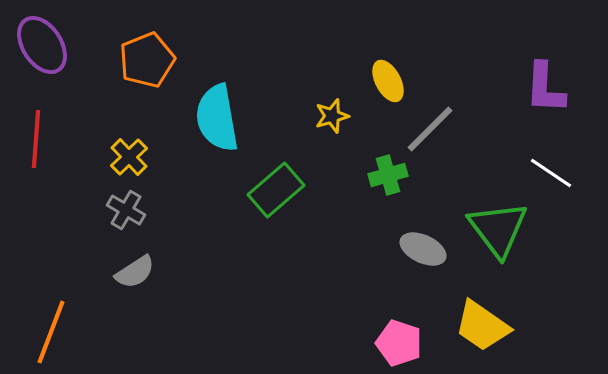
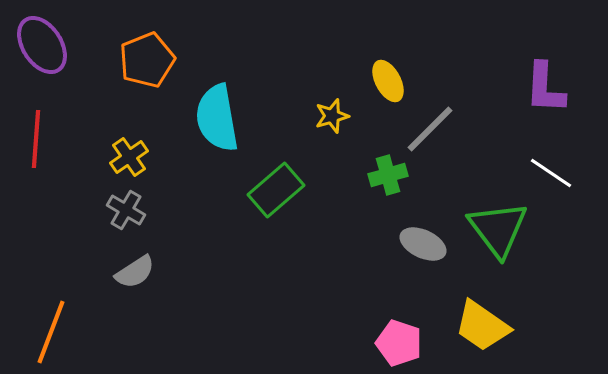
yellow cross: rotated 9 degrees clockwise
gray ellipse: moved 5 px up
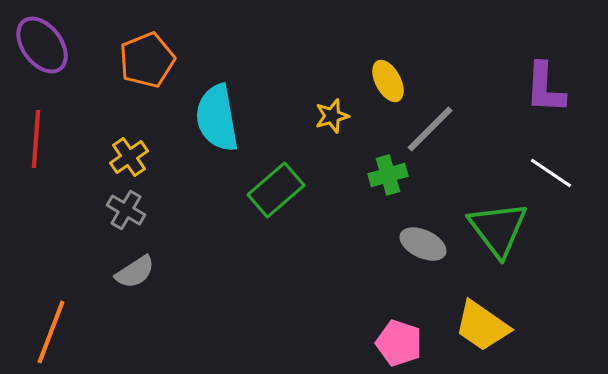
purple ellipse: rotated 4 degrees counterclockwise
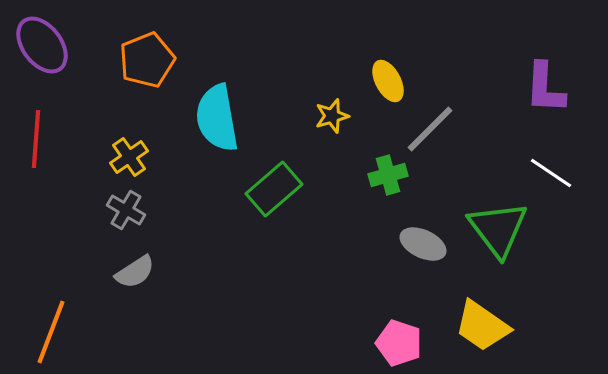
green rectangle: moved 2 px left, 1 px up
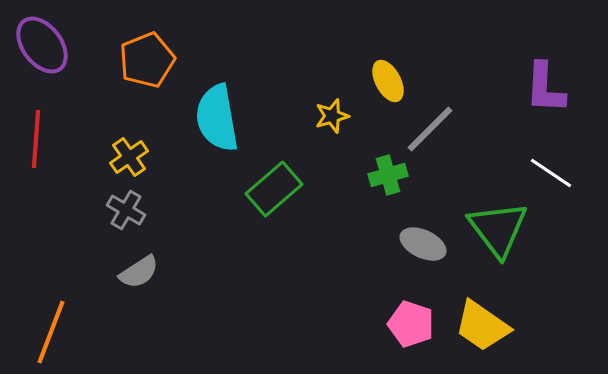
gray semicircle: moved 4 px right
pink pentagon: moved 12 px right, 19 px up
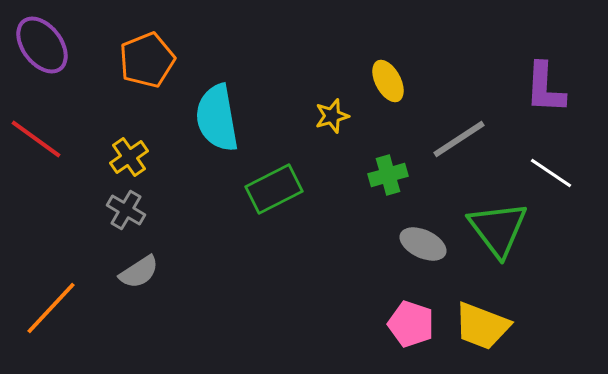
gray line: moved 29 px right, 10 px down; rotated 12 degrees clockwise
red line: rotated 58 degrees counterclockwise
green rectangle: rotated 14 degrees clockwise
yellow trapezoid: rotated 14 degrees counterclockwise
orange line: moved 24 px up; rotated 22 degrees clockwise
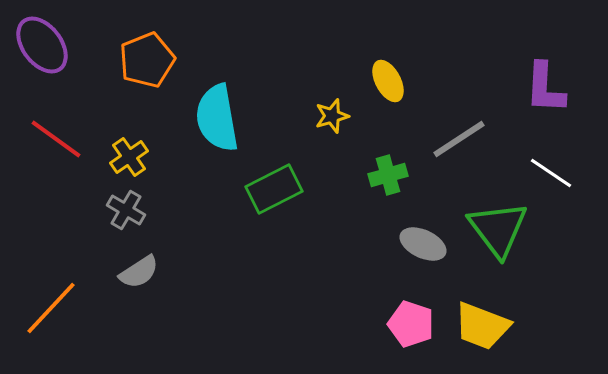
red line: moved 20 px right
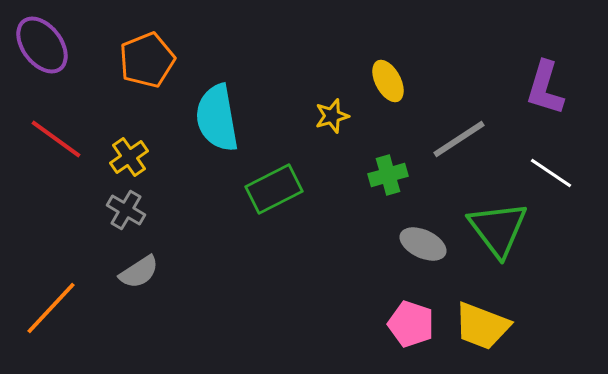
purple L-shape: rotated 14 degrees clockwise
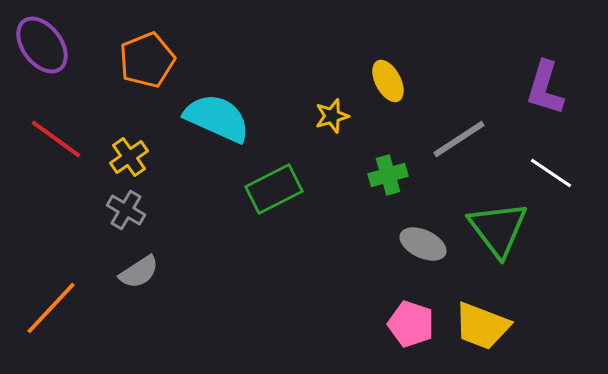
cyan semicircle: rotated 124 degrees clockwise
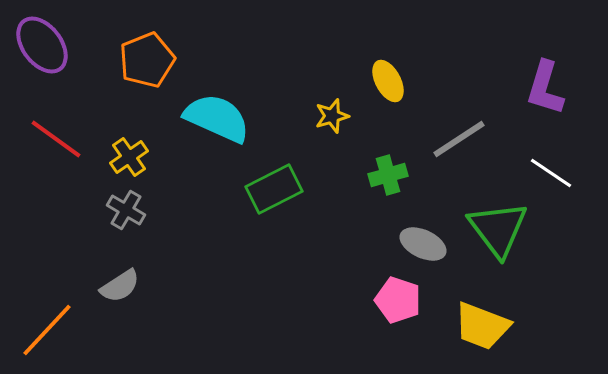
gray semicircle: moved 19 px left, 14 px down
orange line: moved 4 px left, 22 px down
pink pentagon: moved 13 px left, 24 px up
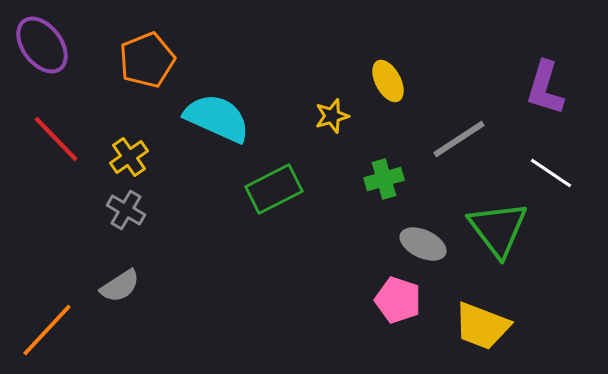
red line: rotated 10 degrees clockwise
green cross: moved 4 px left, 4 px down
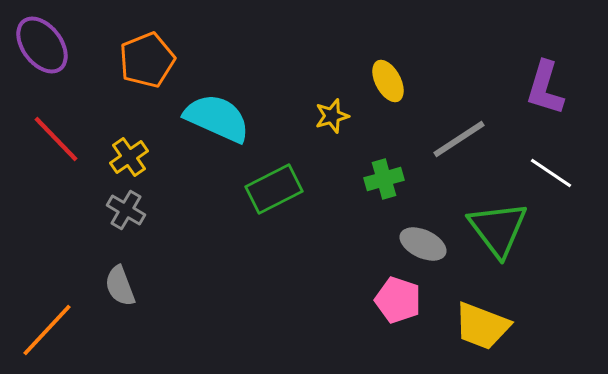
gray semicircle: rotated 102 degrees clockwise
